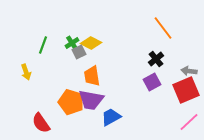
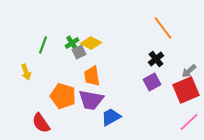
gray arrow: rotated 49 degrees counterclockwise
orange pentagon: moved 8 px left, 6 px up
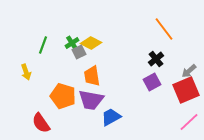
orange line: moved 1 px right, 1 px down
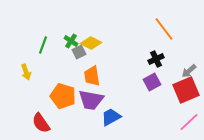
green cross: moved 1 px left, 2 px up; rotated 24 degrees counterclockwise
black cross: rotated 14 degrees clockwise
